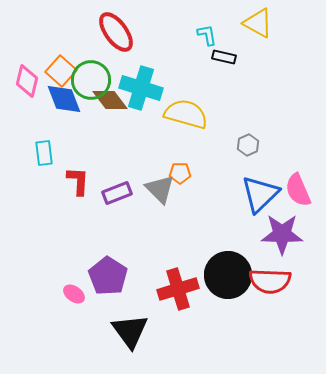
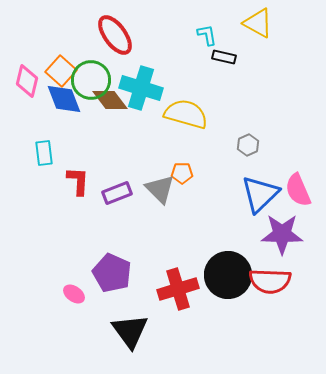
red ellipse: moved 1 px left, 3 px down
orange pentagon: moved 2 px right
purple pentagon: moved 4 px right, 3 px up; rotated 9 degrees counterclockwise
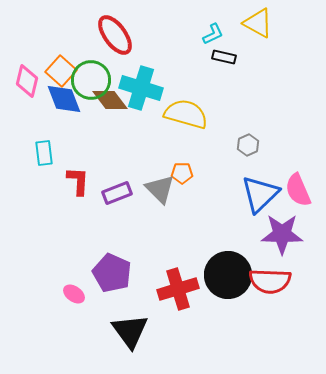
cyan L-shape: moved 6 px right, 1 px up; rotated 75 degrees clockwise
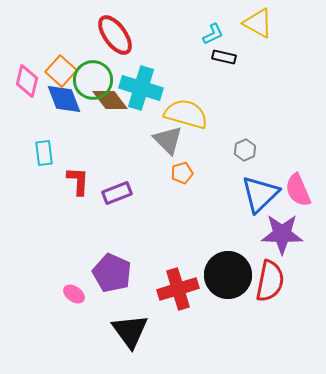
green circle: moved 2 px right
gray hexagon: moved 3 px left, 5 px down
orange pentagon: rotated 15 degrees counterclockwise
gray triangle: moved 8 px right, 49 px up
red semicircle: rotated 81 degrees counterclockwise
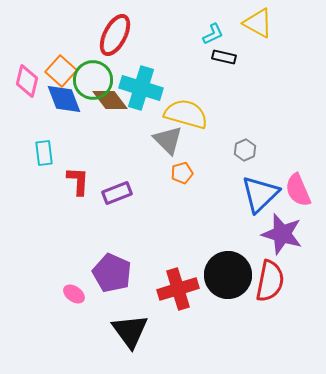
red ellipse: rotated 63 degrees clockwise
purple star: rotated 15 degrees clockwise
